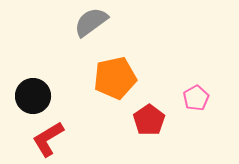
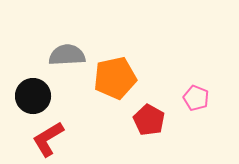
gray semicircle: moved 24 px left, 33 px down; rotated 33 degrees clockwise
pink pentagon: rotated 20 degrees counterclockwise
red pentagon: rotated 8 degrees counterclockwise
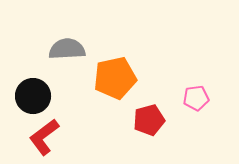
gray semicircle: moved 6 px up
pink pentagon: rotated 30 degrees counterclockwise
red pentagon: rotated 28 degrees clockwise
red L-shape: moved 4 px left, 2 px up; rotated 6 degrees counterclockwise
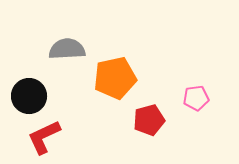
black circle: moved 4 px left
red L-shape: rotated 12 degrees clockwise
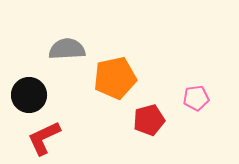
black circle: moved 1 px up
red L-shape: moved 1 px down
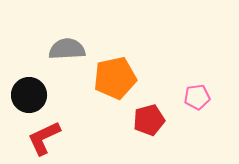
pink pentagon: moved 1 px right, 1 px up
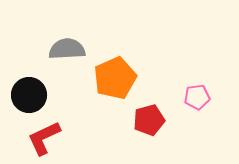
orange pentagon: rotated 12 degrees counterclockwise
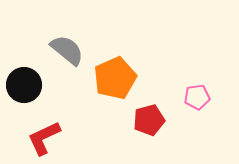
gray semicircle: moved 1 px down; rotated 42 degrees clockwise
black circle: moved 5 px left, 10 px up
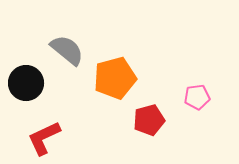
orange pentagon: rotated 9 degrees clockwise
black circle: moved 2 px right, 2 px up
